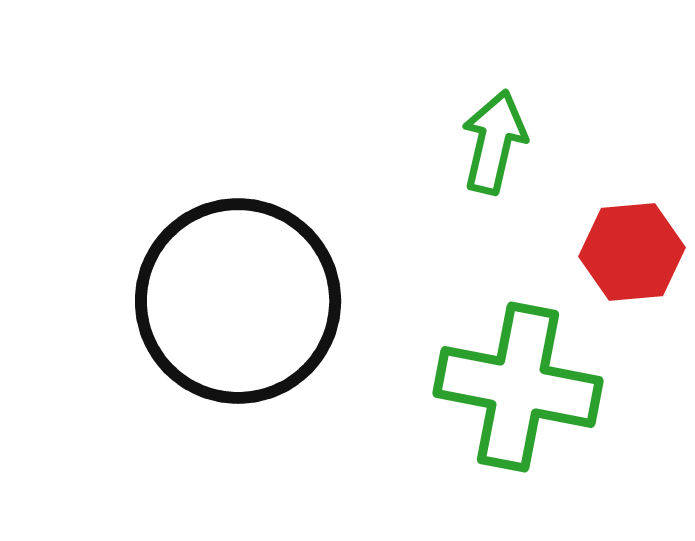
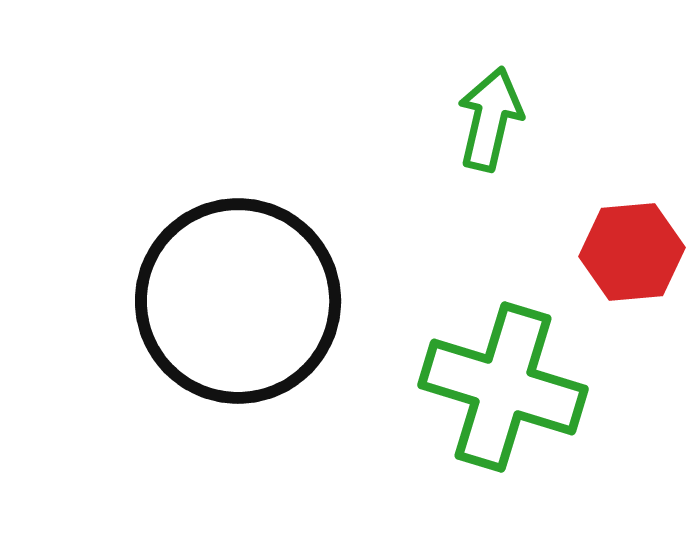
green arrow: moved 4 px left, 23 px up
green cross: moved 15 px left; rotated 6 degrees clockwise
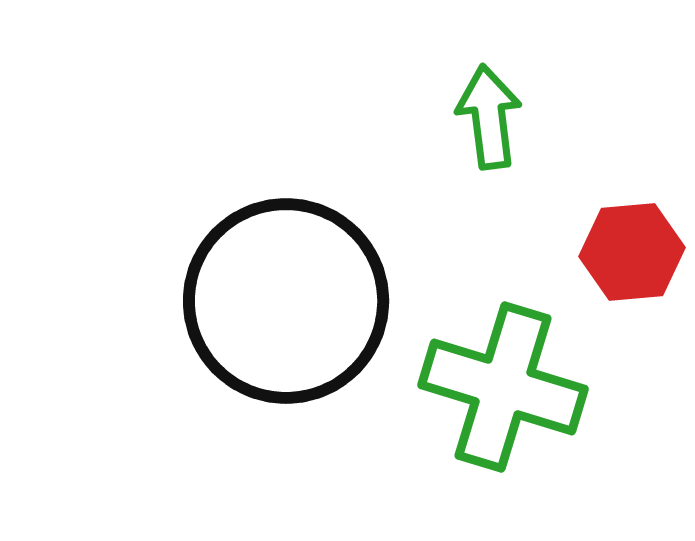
green arrow: moved 1 px left, 2 px up; rotated 20 degrees counterclockwise
black circle: moved 48 px right
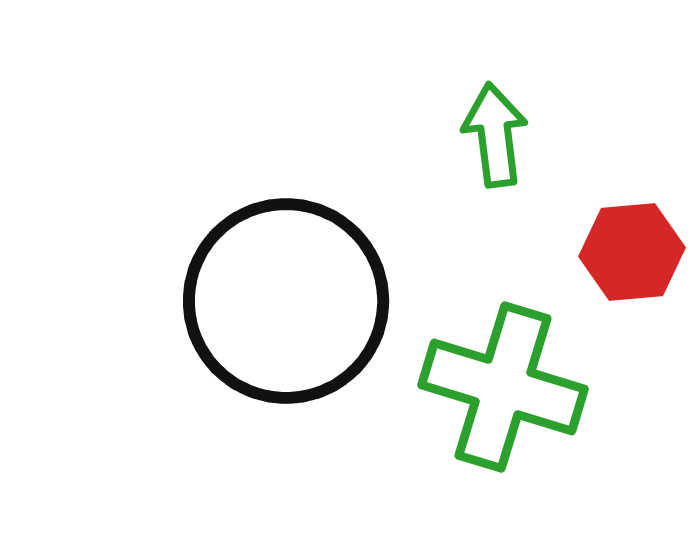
green arrow: moved 6 px right, 18 px down
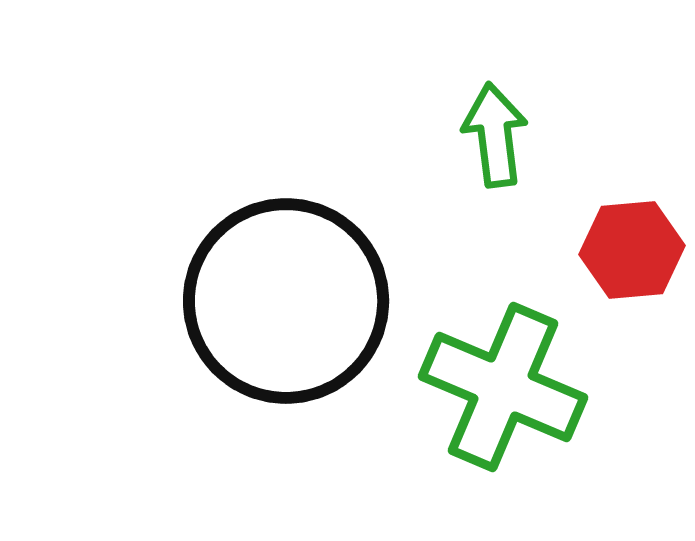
red hexagon: moved 2 px up
green cross: rotated 6 degrees clockwise
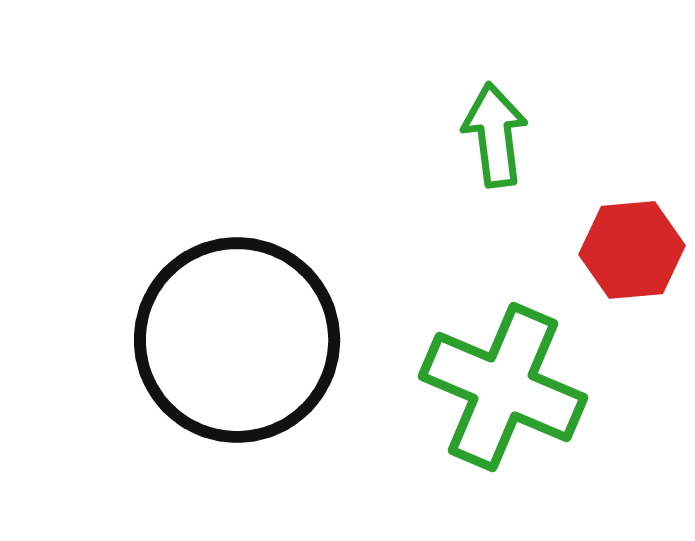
black circle: moved 49 px left, 39 px down
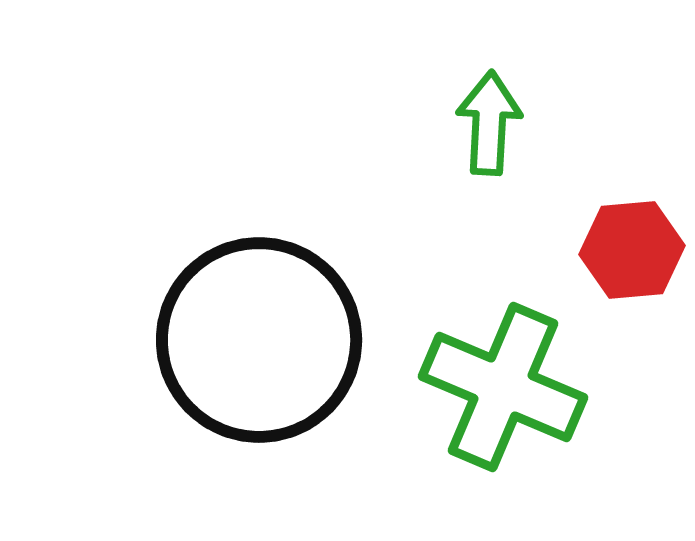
green arrow: moved 6 px left, 12 px up; rotated 10 degrees clockwise
black circle: moved 22 px right
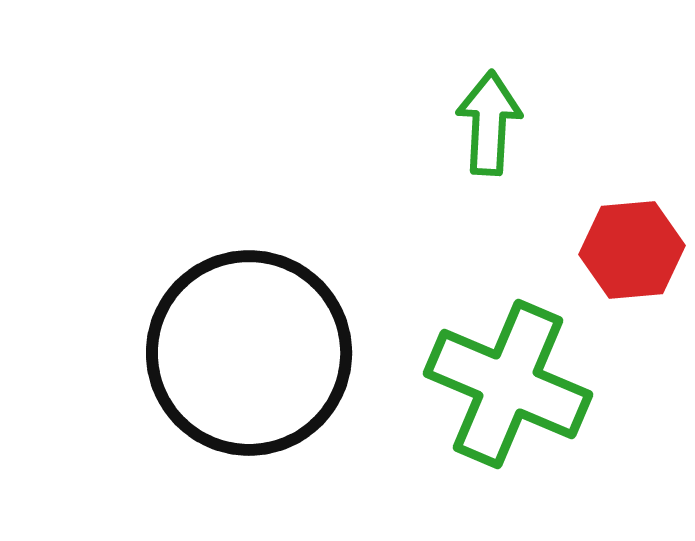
black circle: moved 10 px left, 13 px down
green cross: moved 5 px right, 3 px up
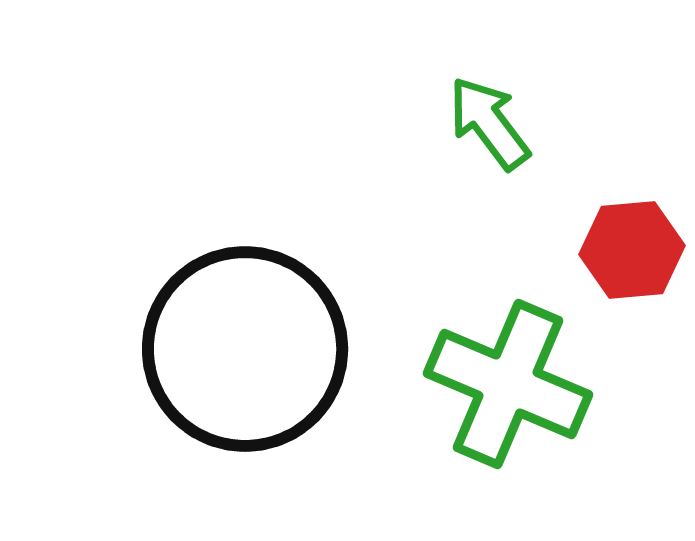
green arrow: rotated 40 degrees counterclockwise
black circle: moved 4 px left, 4 px up
